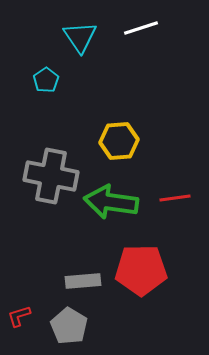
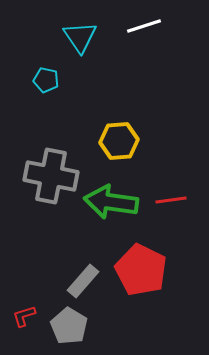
white line: moved 3 px right, 2 px up
cyan pentagon: rotated 25 degrees counterclockwise
red line: moved 4 px left, 2 px down
red pentagon: rotated 27 degrees clockwise
gray rectangle: rotated 44 degrees counterclockwise
red L-shape: moved 5 px right
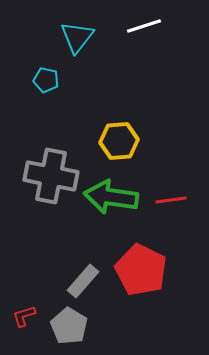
cyan triangle: moved 3 px left; rotated 12 degrees clockwise
green arrow: moved 5 px up
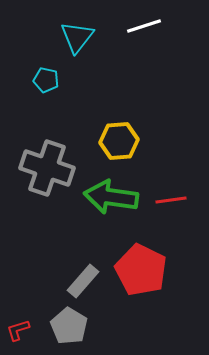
gray cross: moved 4 px left, 8 px up; rotated 8 degrees clockwise
red L-shape: moved 6 px left, 14 px down
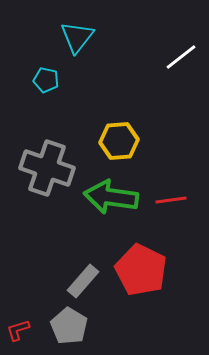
white line: moved 37 px right, 31 px down; rotated 20 degrees counterclockwise
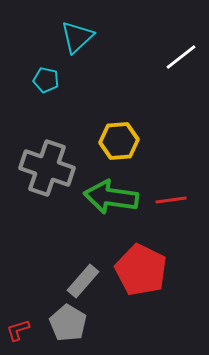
cyan triangle: rotated 9 degrees clockwise
gray pentagon: moved 1 px left, 3 px up
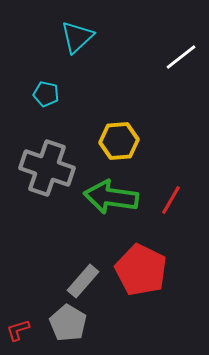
cyan pentagon: moved 14 px down
red line: rotated 52 degrees counterclockwise
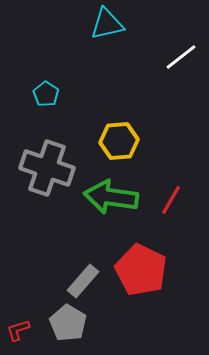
cyan triangle: moved 30 px right, 13 px up; rotated 30 degrees clockwise
cyan pentagon: rotated 20 degrees clockwise
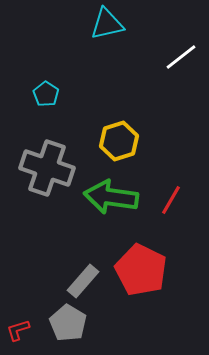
yellow hexagon: rotated 12 degrees counterclockwise
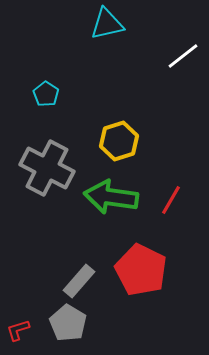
white line: moved 2 px right, 1 px up
gray cross: rotated 8 degrees clockwise
gray rectangle: moved 4 px left
